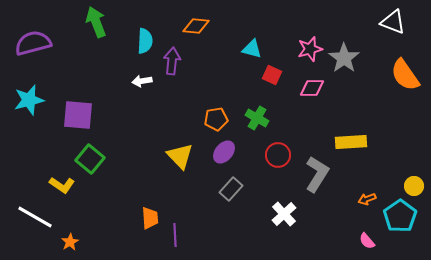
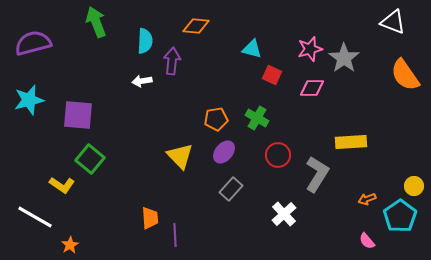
orange star: moved 3 px down
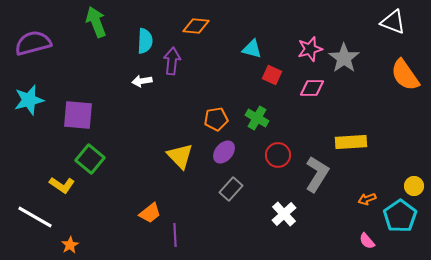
orange trapezoid: moved 5 px up; rotated 55 degrees clockwise
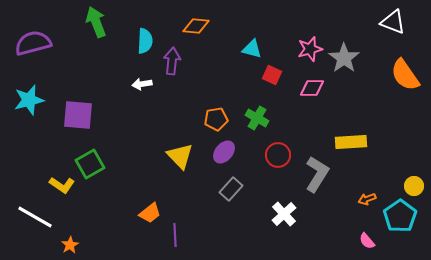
white arrow: moved 3 px down
green square: moved 5 px down; rotated 20 degrees clockwise
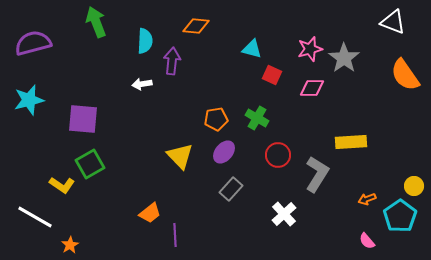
purple square: moved 5 px right, 4 px down
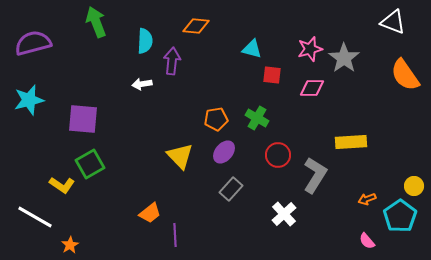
red square: rotated 18 degrees counterclockwise
gray L-shape: moved 2 px left, 1 px down
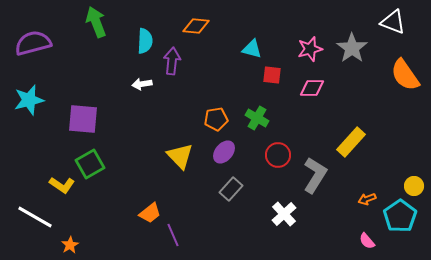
gray star: moved 8 px right, 10 px up
yellow rectangle: rotated 44 degrees counterclockwise
purple line: moved 2 px left; rotated 20 degrees counterclockwise
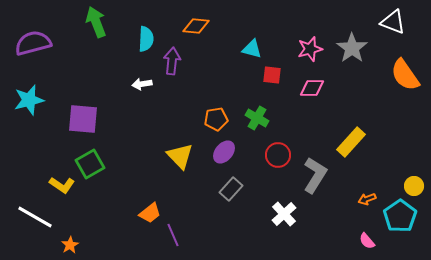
cyan semicircle: moved 1 px right, 2 px up
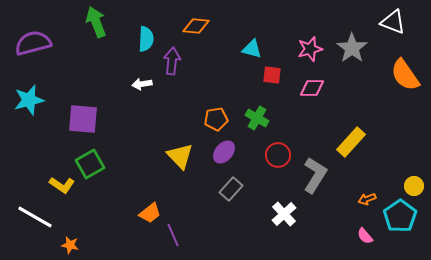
pink semicircle: moved 2 px left, 5 px up
orange star: rotated 30 degrees counterclockwise
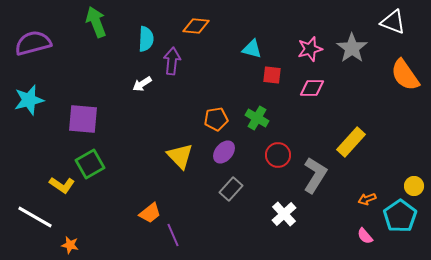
white arrow: rotated 24 degrees counterclockwise
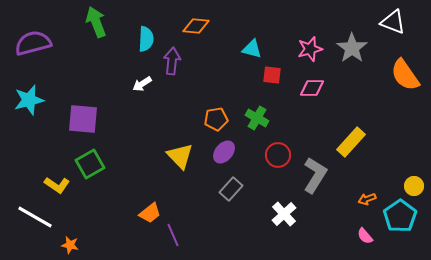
yellow L-shape: moved 5 px left
